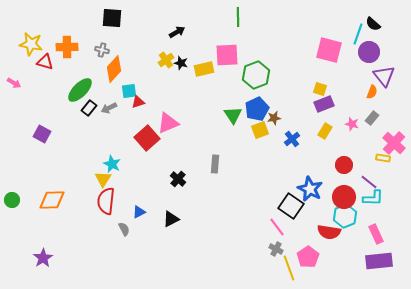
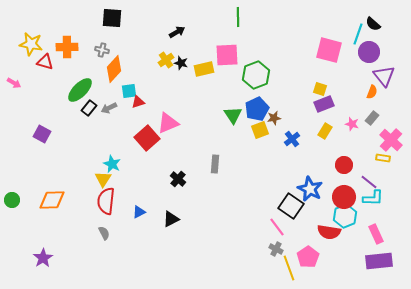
pink cross at (394, 143): moved 3 px left, 3 px up
gray semicircle at (124, 229): moved 20 px left, 4 px down
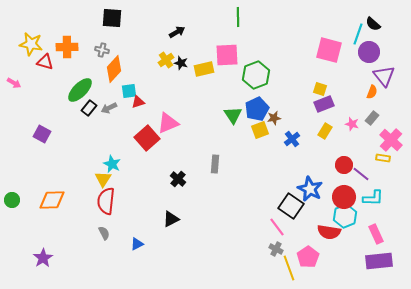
purple line at (369, 182): moved 8 px left, 8 px up
blue triangle at (139, 212): moved 2 px left, 32 px down
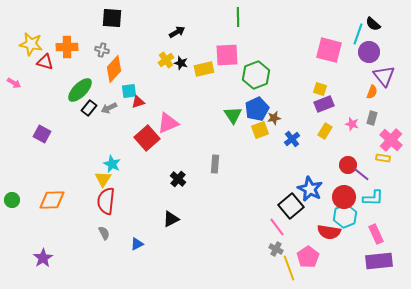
gray rectangle at (372, 118): rotated 24 degrees counterclockwise
red circle at (344, 165): moved 4 px right
black square at (291, 206): rotated 15 degrees clockwise
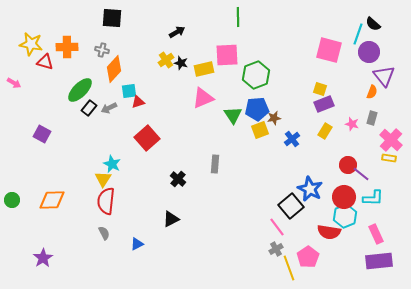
blue pentagon at (257, 109): rotated 20 degrees clockwise
pink triangle at (168, 123): moved 35 px right, 25 px up
yellow rectangle at (383, 158): moved 6 px right
gray cross at (276, 249): rotated 32 degrees clockwise
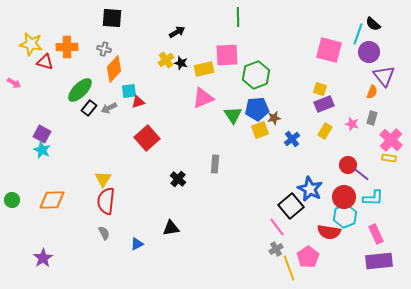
gray cross at (102, 50): moved 2 px right, 1 px up
cyan star at (112, 164): moved 70 px left, 14 px up
black triangle at (171, 219): moved 9 px down; rotated 18 degrees clockwise
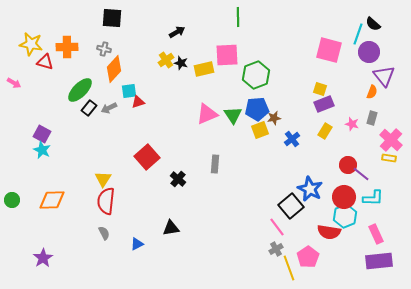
pink triangle at (203, 98): moved 4 px right, 16 px down
red square at (147, 138): moved 19 px down
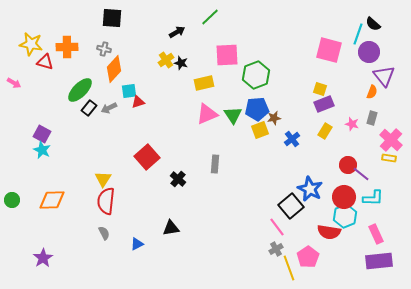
green line at (238, 17): moved 28 px left; rotated 48 degrees clockwise
yellow rectangle at (204, 69): moved 14 px down
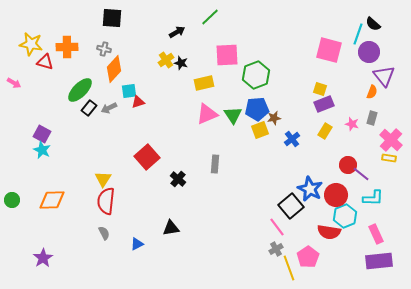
red circle at (344, 197): moved 8 px left, 2 px up
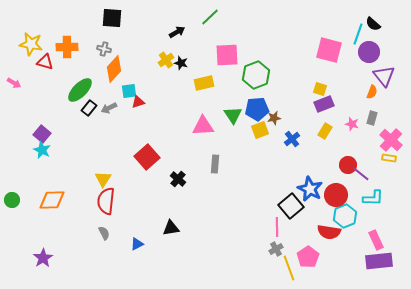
pink triangle at (207, 114): moved 4 px left, 12 px down; rotated 20 degrees clockwise
purple square at (42, 134): rotated 12 degrees clockwise
pink line at (277, 227): rotated 36 degrees clockwise
pink rectangle at (376, 234): moved 6 px down
